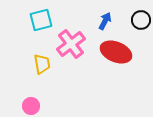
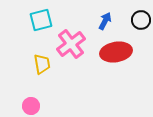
red ellipse: rotated 32 degrees counterclockwise
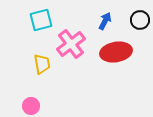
black circle: moved 1 px left
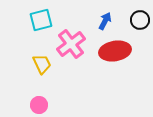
red ellipse: moved 1 px left, 1 px up
yellow trapezoid: rotated 15 degrees counterclockwise
pink circle: moved 8 px right, 1 px up
